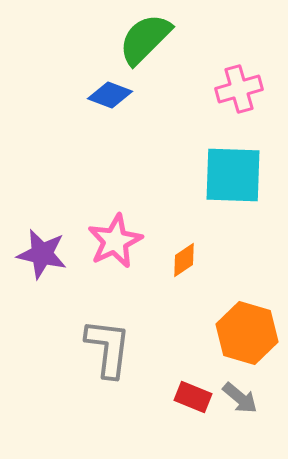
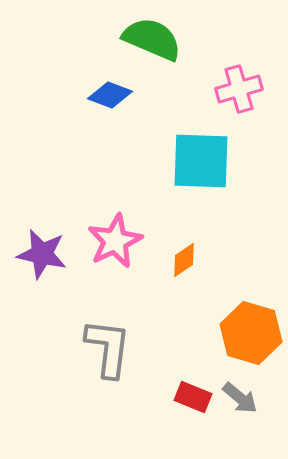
green semicircle: moved 7 px right; rotated 68 degrees clockwise
cyan square: moved 32 px left, 14 px up
orange hexagon: moved 4 px right
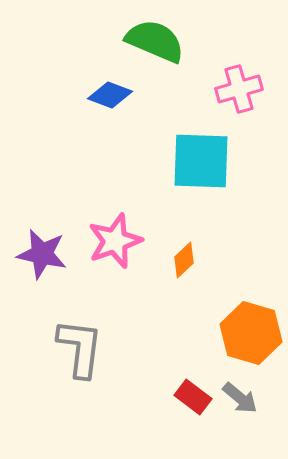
green semicircle: moved 3 px right, 2 px down
pink star: rotated 6 degrees clockwise
orange diamond: rotated 9 degrees counterclockwise
gray L-shape: moved 28 px left
red rectangle: rotated 15 degrees clockwise
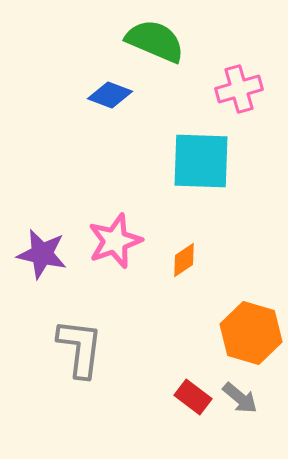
orange diamond: rotated 9 degrees clockwise
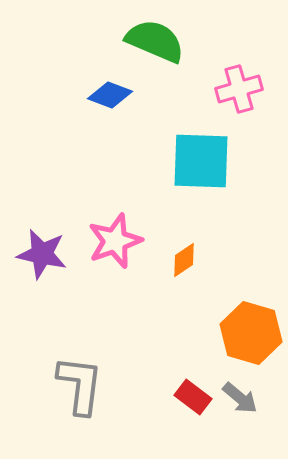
gray L-shape: moved 37 px down
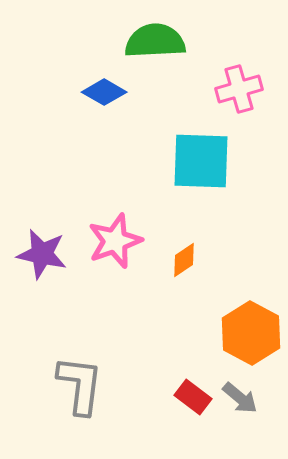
green semicircle: rotated 26 degrees counterclockwise
blue diamond: moved 6 px left, 3 px up; rotated 9 degrees clockwise
orange hexagon: rotated 12 degrees clockwise
